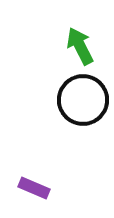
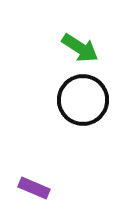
green arrow: moved 2 px down; rotated 150 degrees clockwise
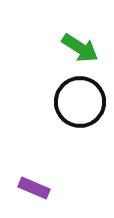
black circle: moved 3 px left, 2 px down
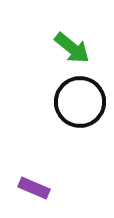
green arrow: moved 8 px left; rotated 6 degrees clockwise
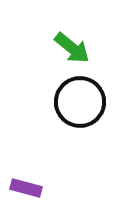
purple rectangle: moved 8 px left; rotated 8 degrees counterclockwise
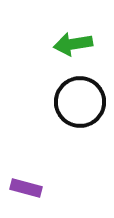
green arrow: moved 1 px right, 4 px up; rotated 132 degrees clockwise
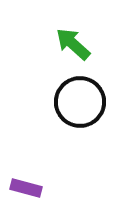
green arrow: rotated 51 degrees clockwise
